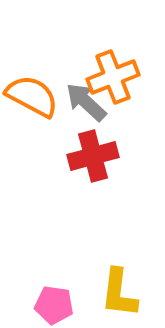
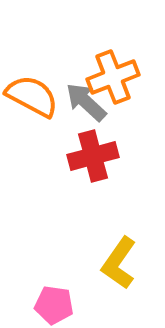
yellow L-shape: moved 30 px up; rotated 28 degrees clockwise
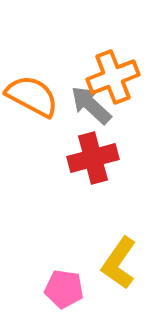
gray arrow: moved 5 px right, 3 px down
red cross: moved 2 px down
pink pentagon: moved 10 px right, 16 px up
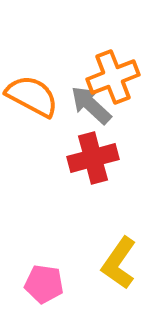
pink pentagon: moved 20 px left, 5 px up
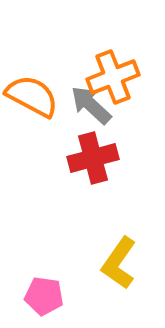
pink pentagon: moved 12 px down
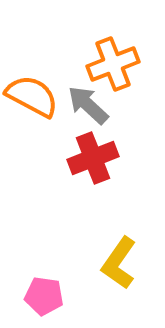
orange cross: moved 13 px up
gray arrow: moved 3 px left
red cross: rotated 6 degrees counterclockwise
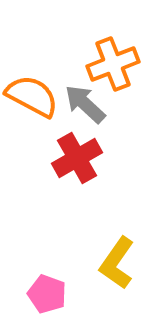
gray arrow: moved 3 px left, 1 px up
red cross: moved 16 px left; rotated 9 degrees counterclockwise
yellow L-shape: moved 2 px left
pink pentagon: moved 3 px right, 2 px up; rotated 12 degrees clockwise
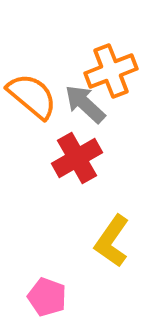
orange cross: moved 2 px left, 7 px down
orange semicircle: rotated 12 degrees clockwise
yellow L-shape: moved 5 px left, 22 px up
pink pentagon: moved 3 px down
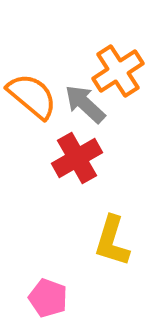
orange cross: moved 7 px right; rotated 12 degrees counterclockwise
yellow L-shape: rotated 18 degrees counterclockwise
pink pentagon: moved 1 px right, 1 px down
